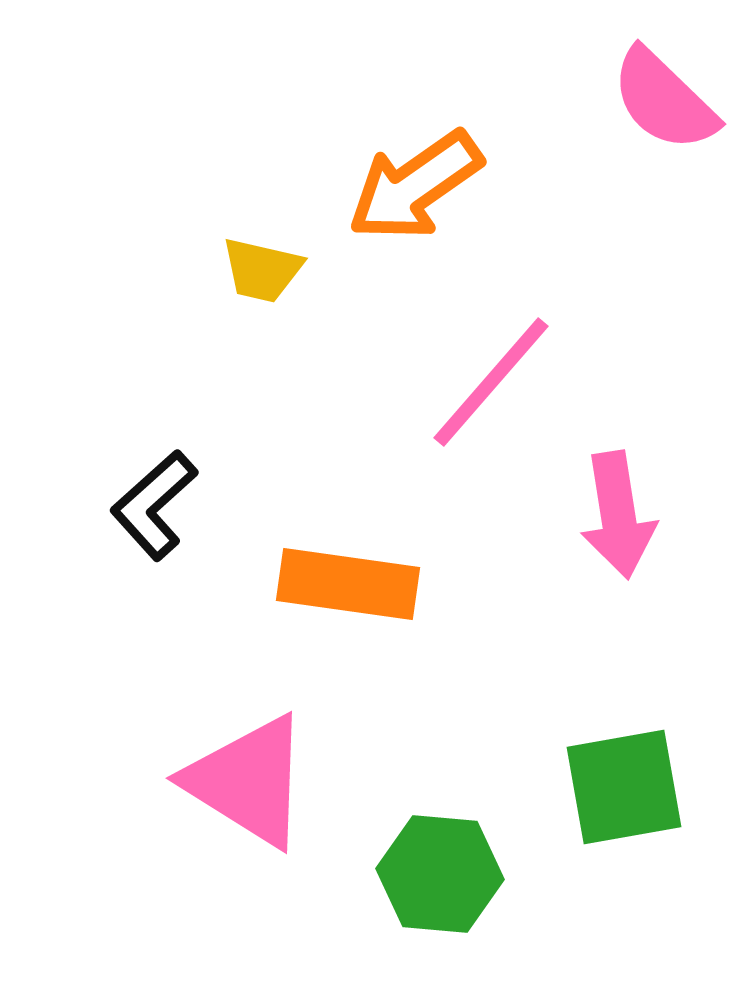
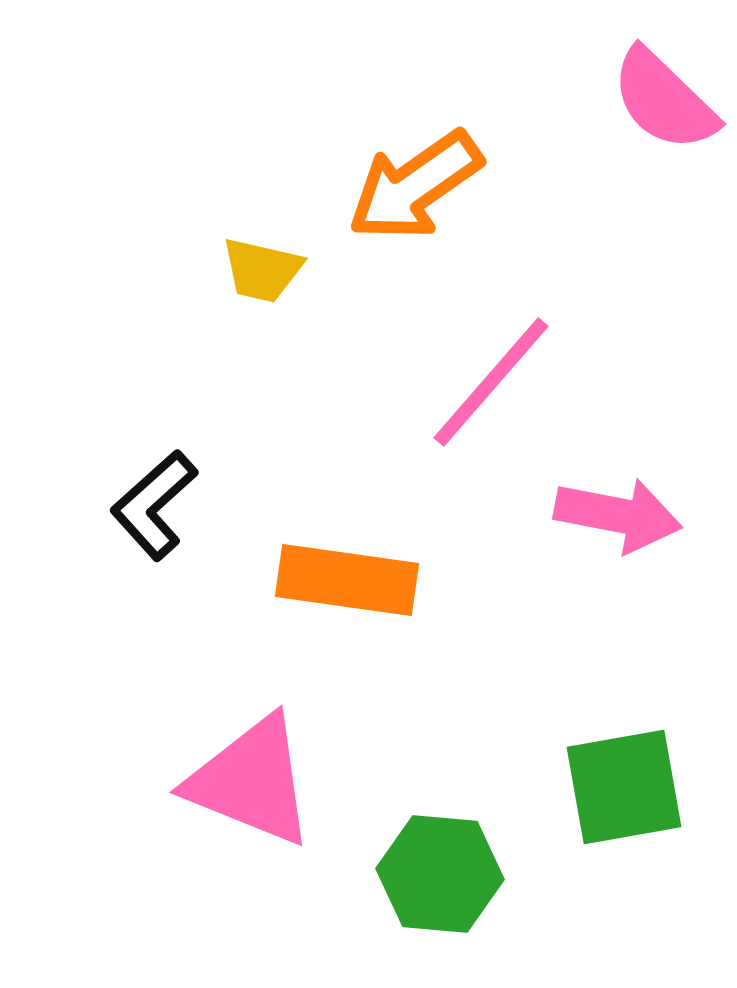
pink arrow: rotated 70 degrees counterclockwise
orange rectangle: moved 1 px left, 4 px up
pink triangle: moved 3 px right; rotated 10 degrees counterclockwise
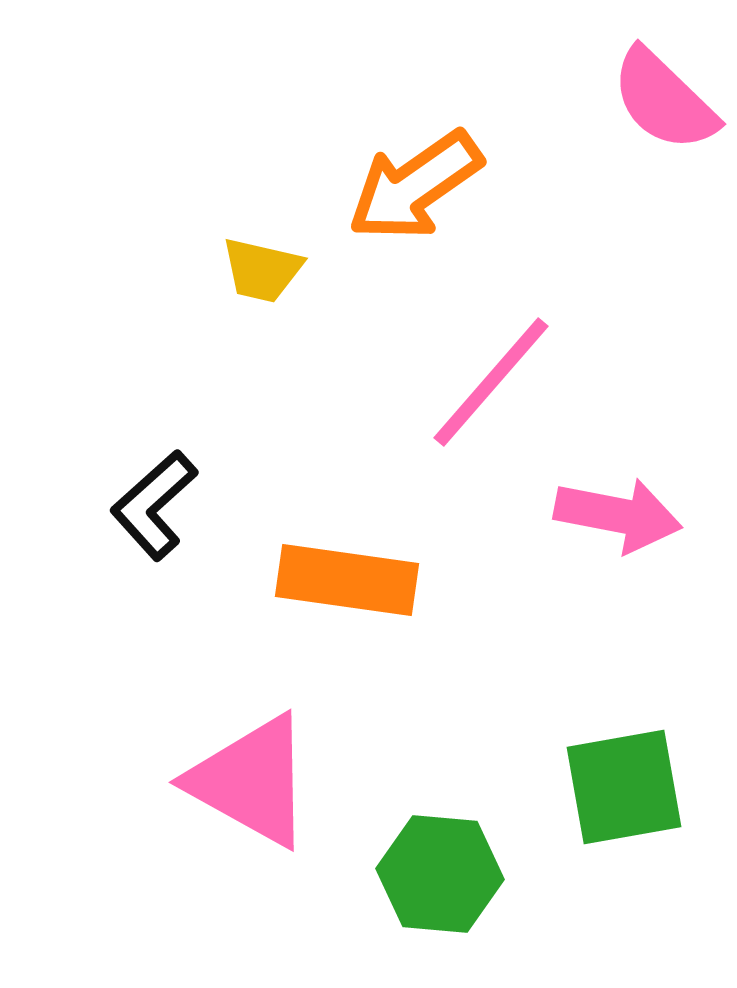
pink triangle: rotated 7 degrees clockwise
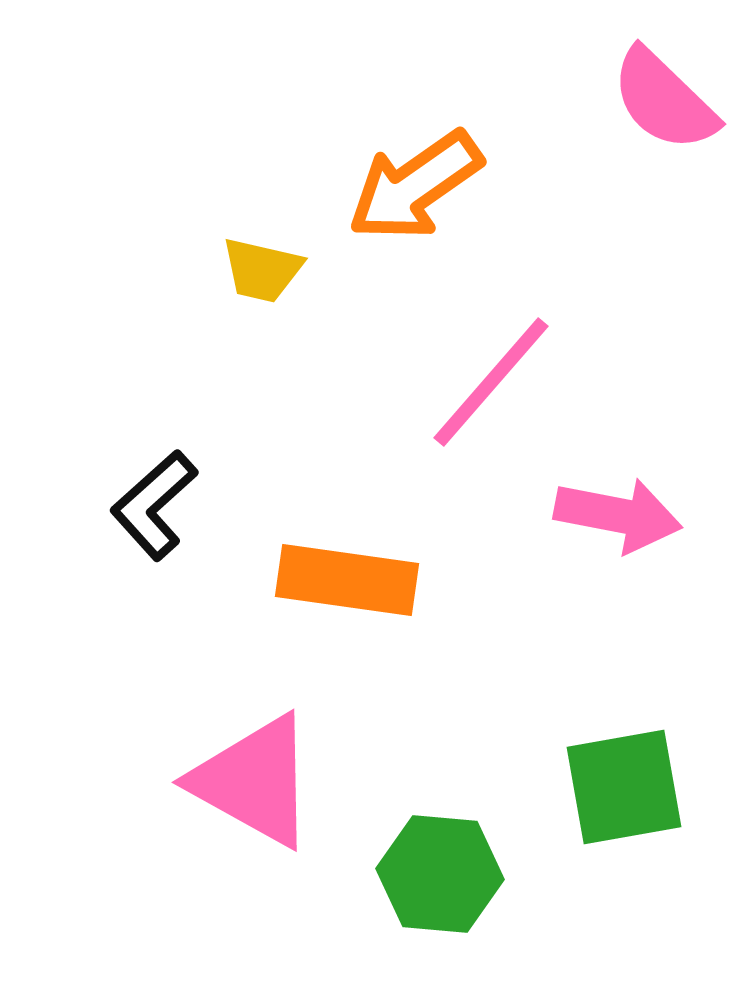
pink triangle: moved 3 px right
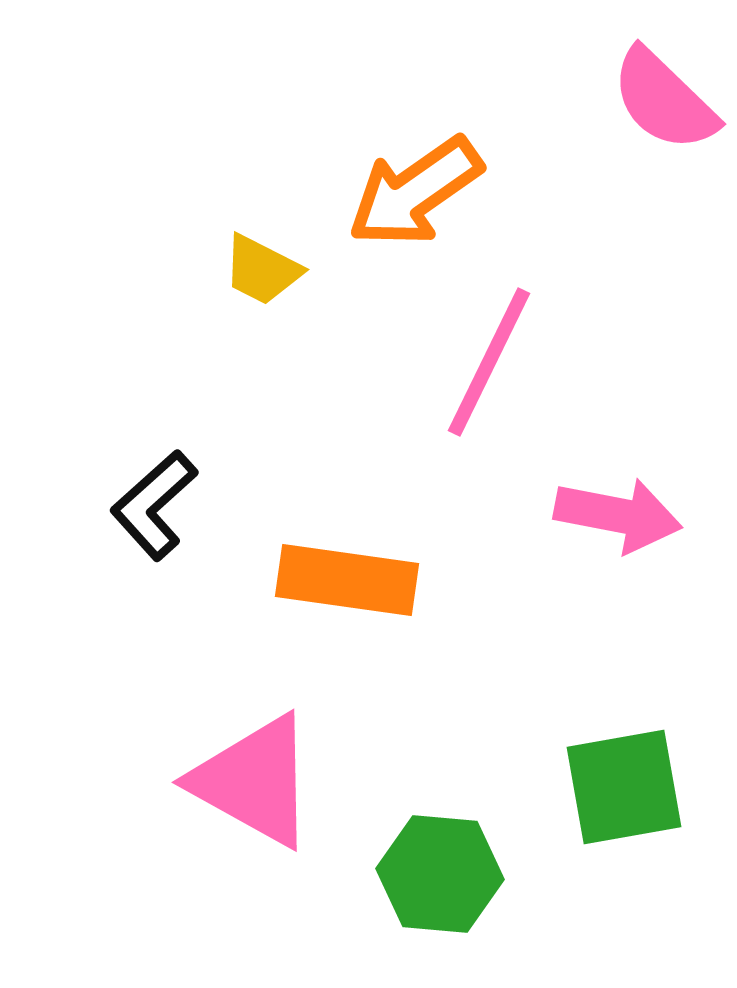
orange arrow: moved 6 px down
yellow trapezoid: rotated 14 degrees clockwise
pink line: moved 2 px left, 20 px up; rotated 15 degrees counterclockwise
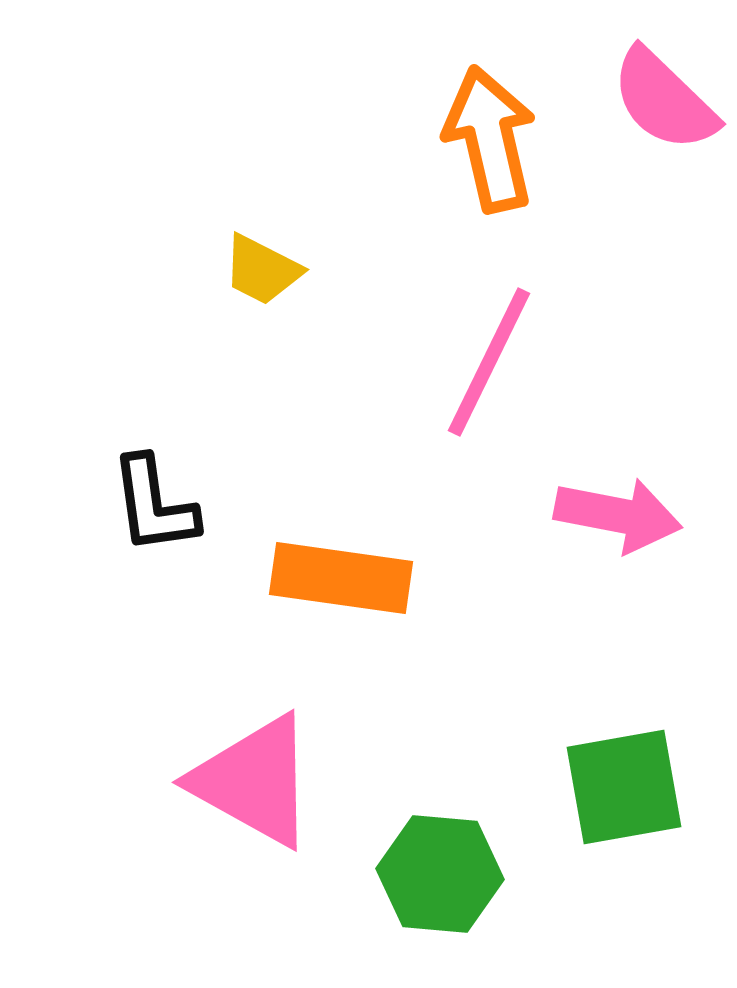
orange arrow: moved 75 px right, 53 px up; rotated 112 degrees clockwise
black L-shape: rotated 56 degrees counterclockwise
orange rectangle: moved 6 px left, 2 px up
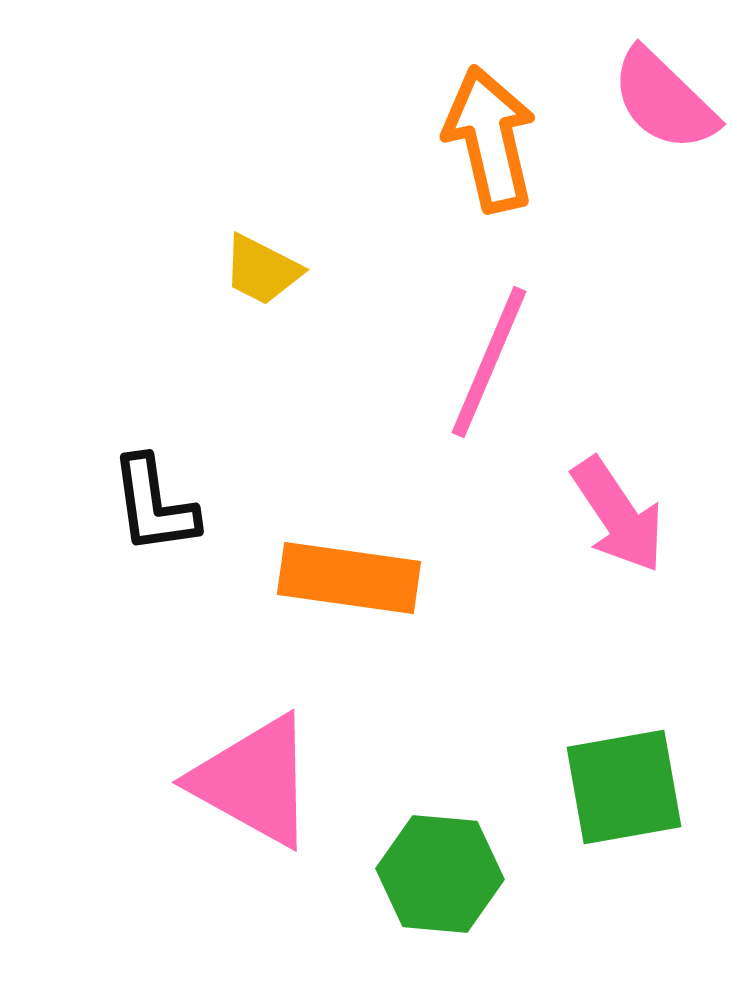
pink line: rotated 3 degrees counterclockwise
pink arrow: rotated 45 degrees clockwise
orange rectangle: moved 8 px right
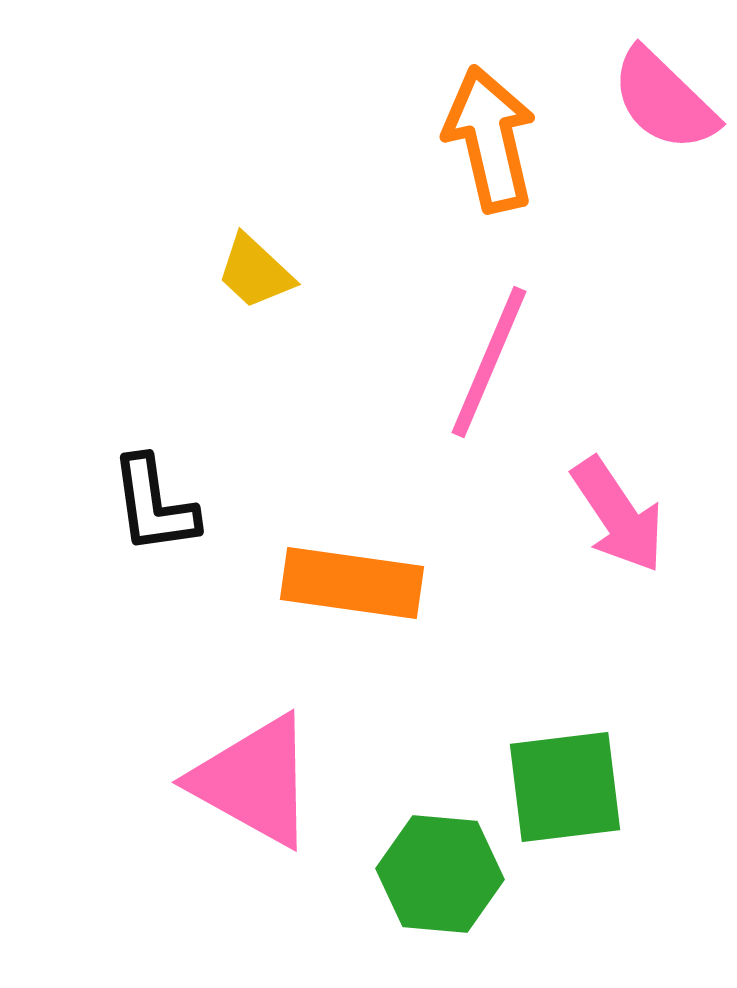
yellow trapezoid: moved 7 px left, 2 px down; rotated 16 degrees clockwise
orange rectangle: moved 3 px right, 5 px down
green square: moved 59 px left; rotated 3 degrees clockwise
